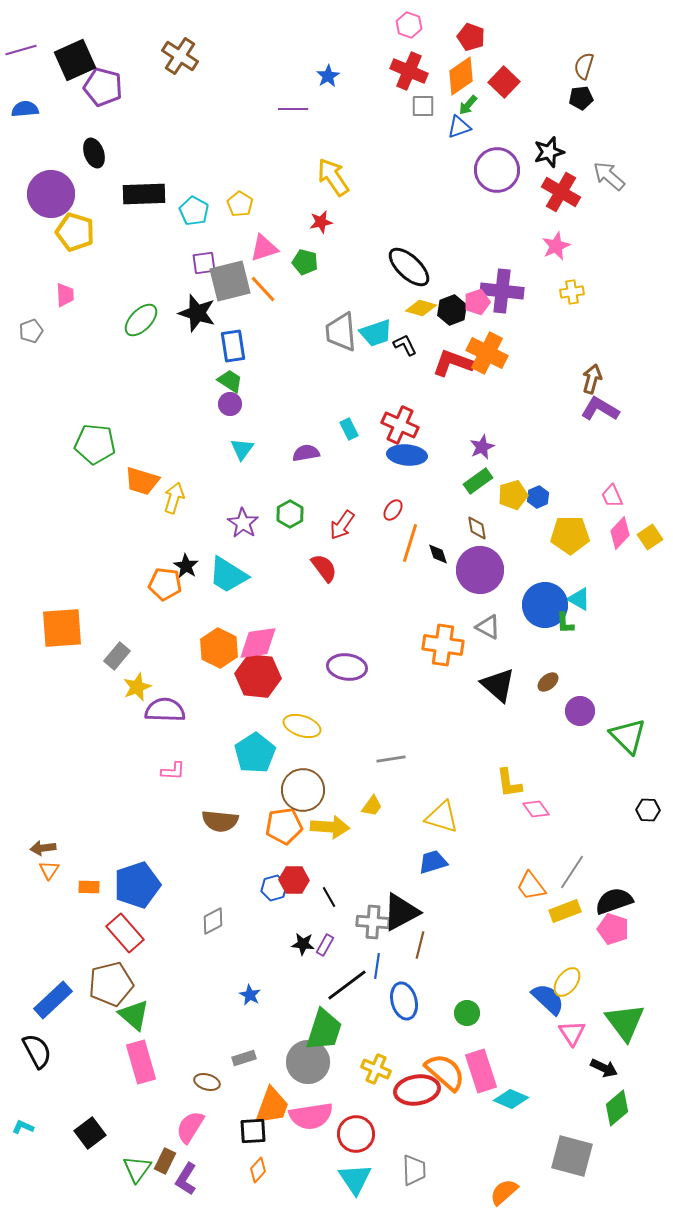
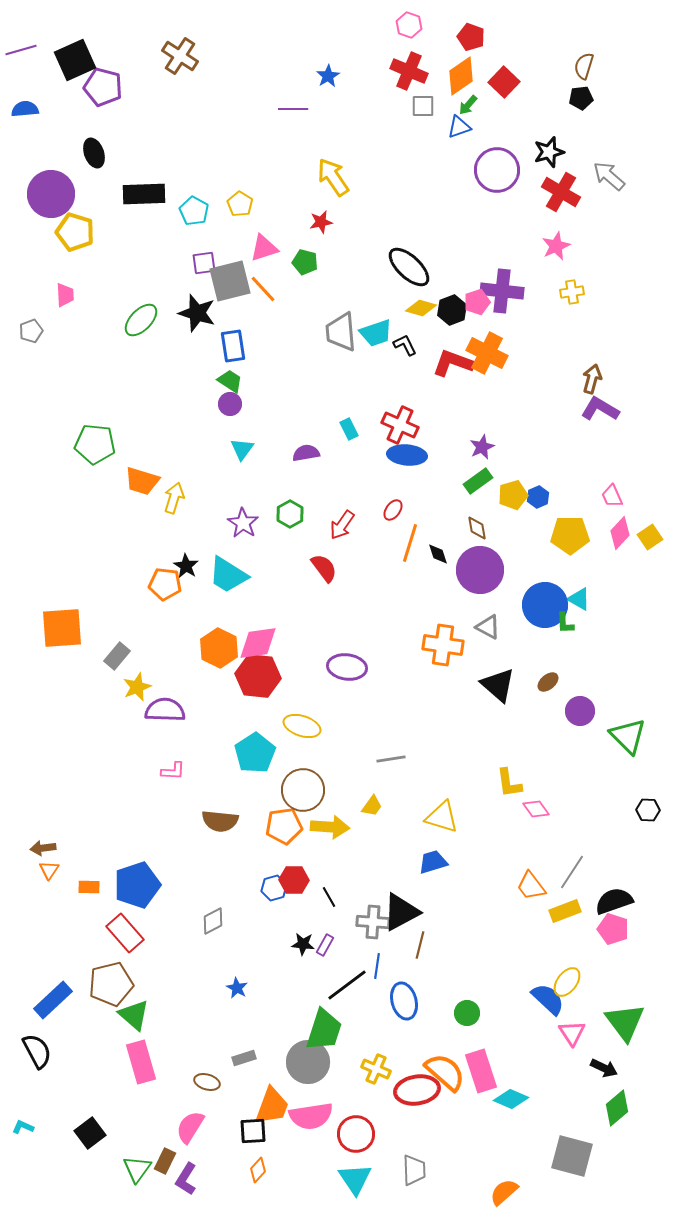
blue star at (250, 995): moved 13 px left, 7 px up
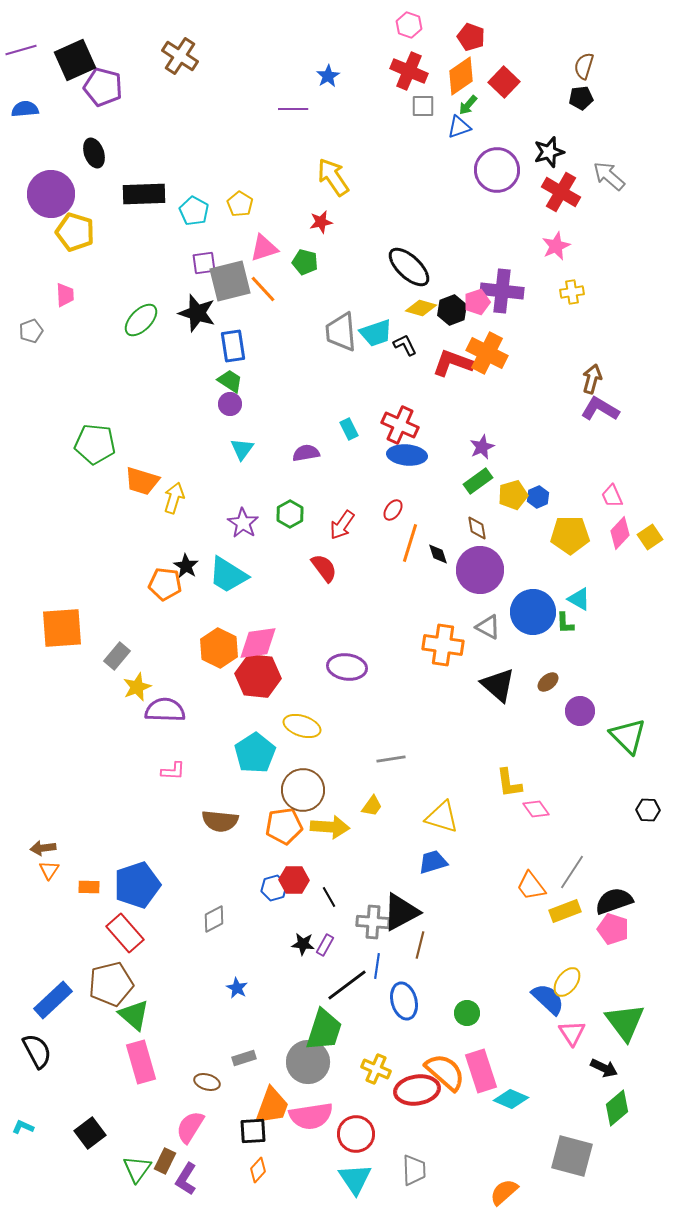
blue circle at (545, 605): moved 12 px left, 7 px down
gray diamond at (213, 921): moved 1 px right, 2 px up
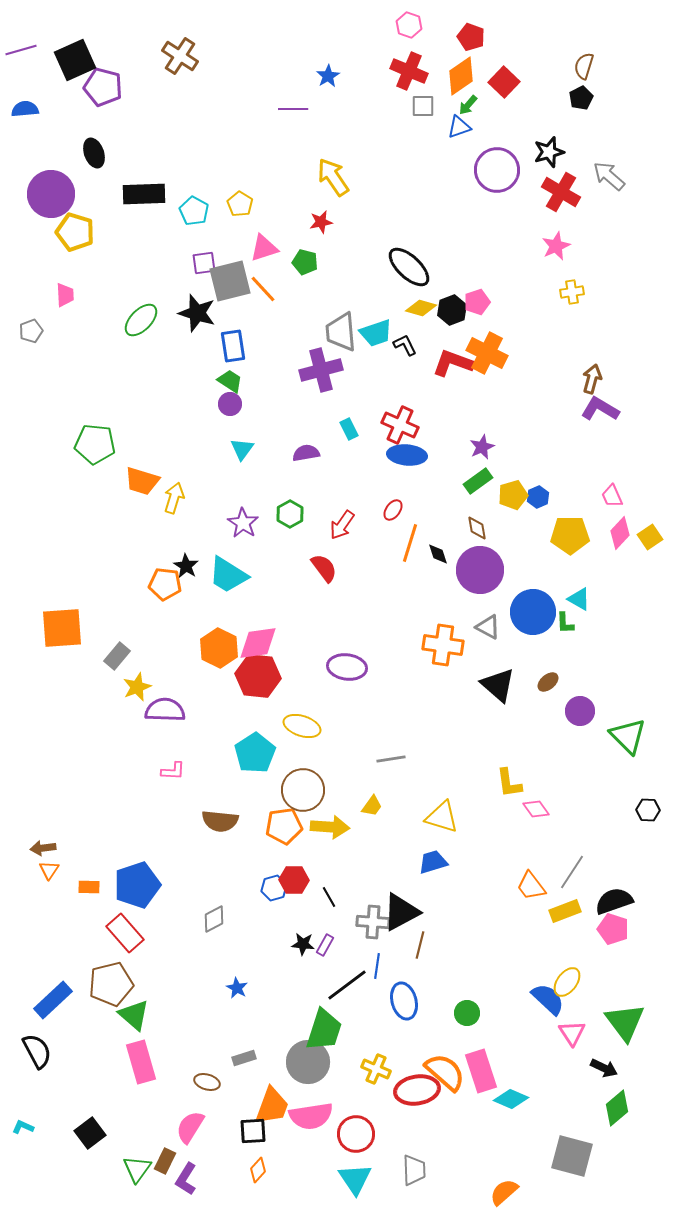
black pentagon at (581, 98): rotated 20 degrees counterclockwise
purple cross at (502, 291): moved 181 px left, 79 px down; rotated 21 degrees counterclockwise
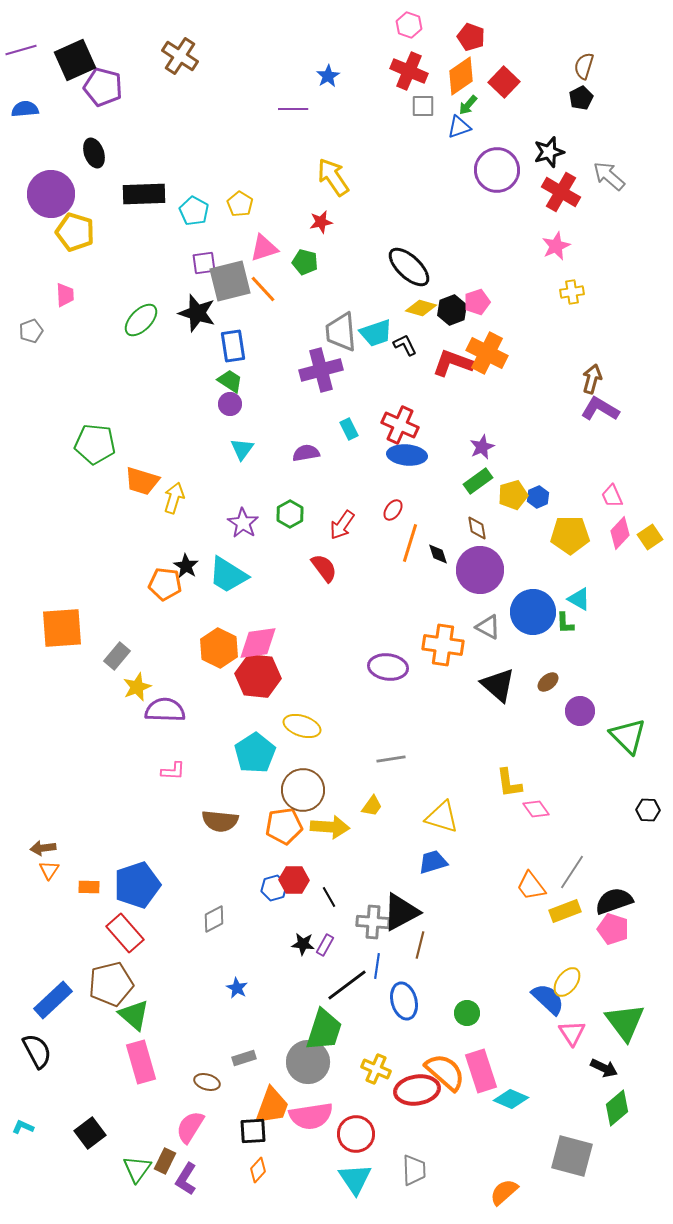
purple ellipse at (347, 667): moved 41 px right
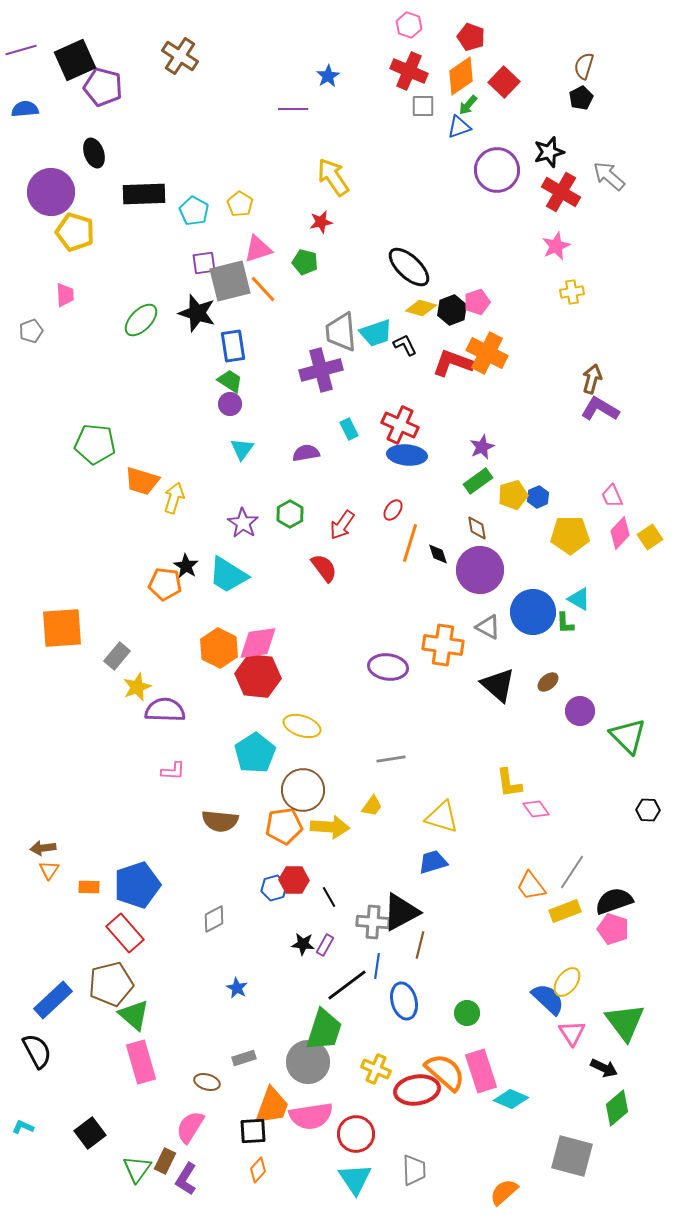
purple circle at (51, 194): moved 2 px up
pink triangle at (264, 248): moved 6 px left, 1 px down
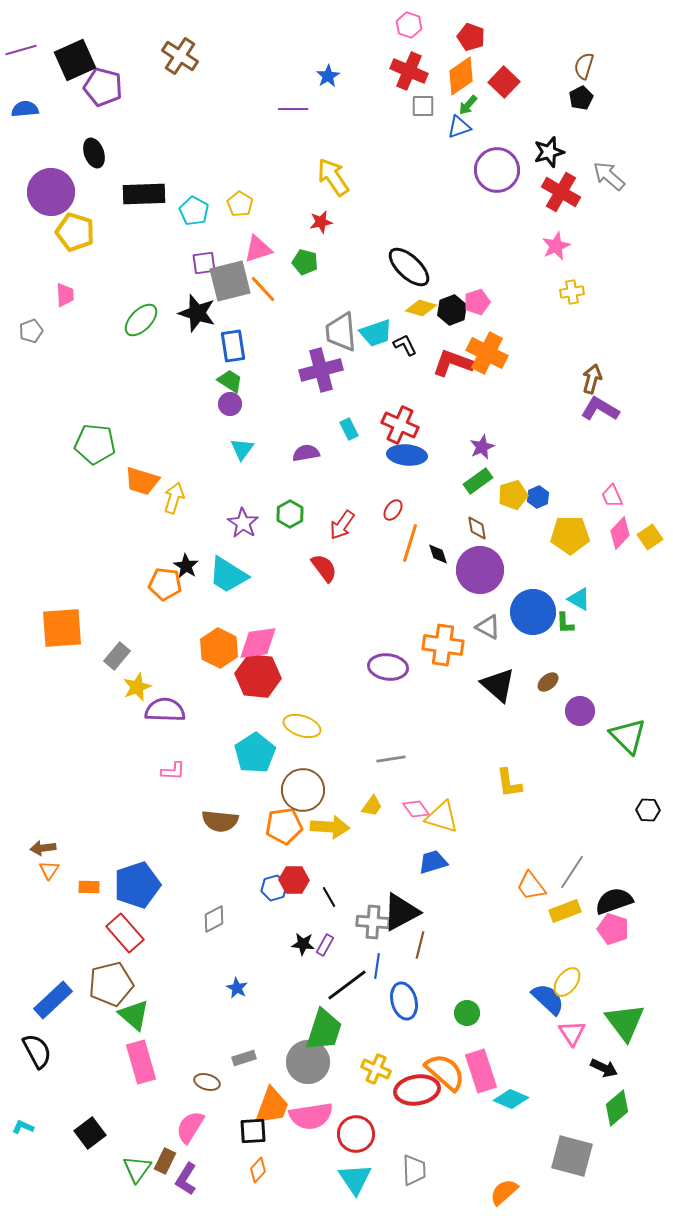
pink diamond at (536, 809): moved 120 px left
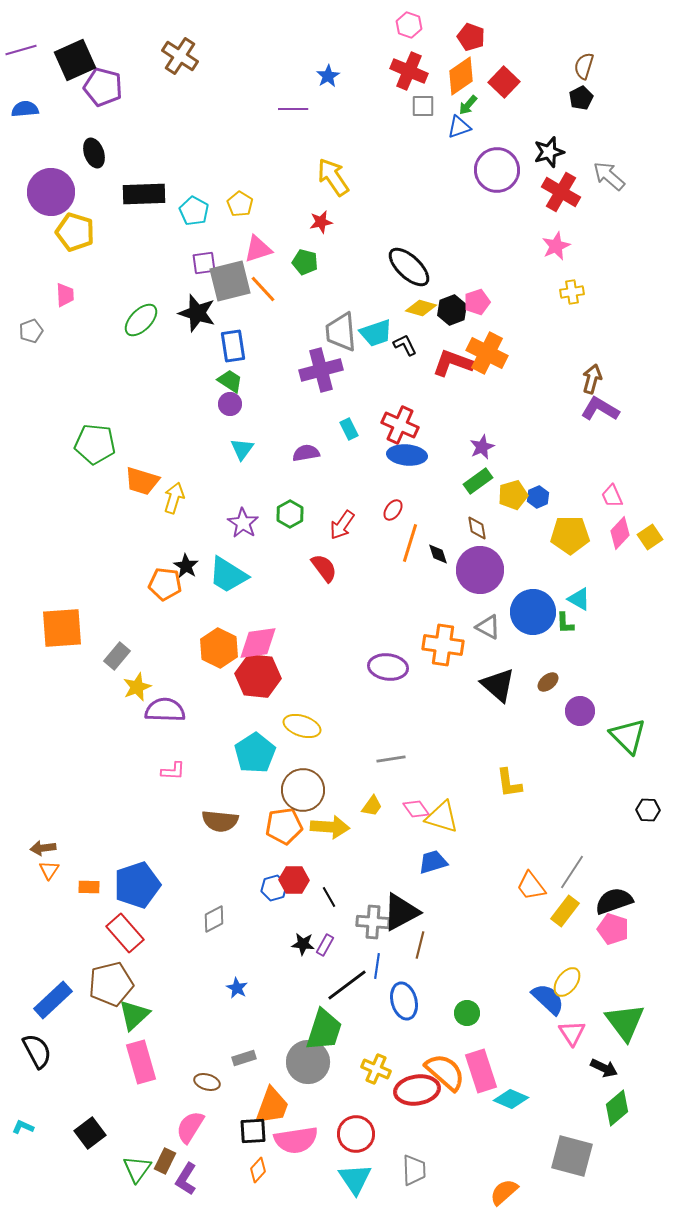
yellow rectangle at (565, 911): rotated 32 degrees counterclockwise
green triangle at (134, 1015): rotated 36 degrees clockwise
pink semicircle at (311, 1116): moved 15 px left, 24 px down
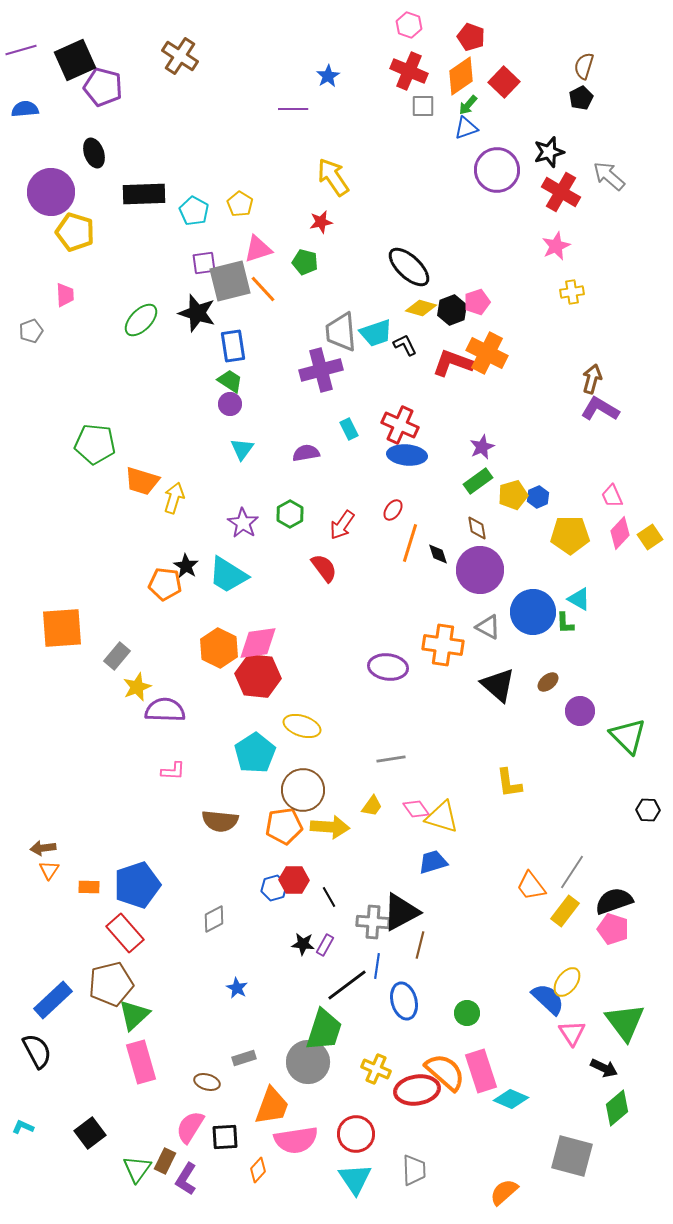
blue triangle at (459, 127): moved 7 px right, 1 px down
black square at (253, 1131): moved 28 px left, 6 px down
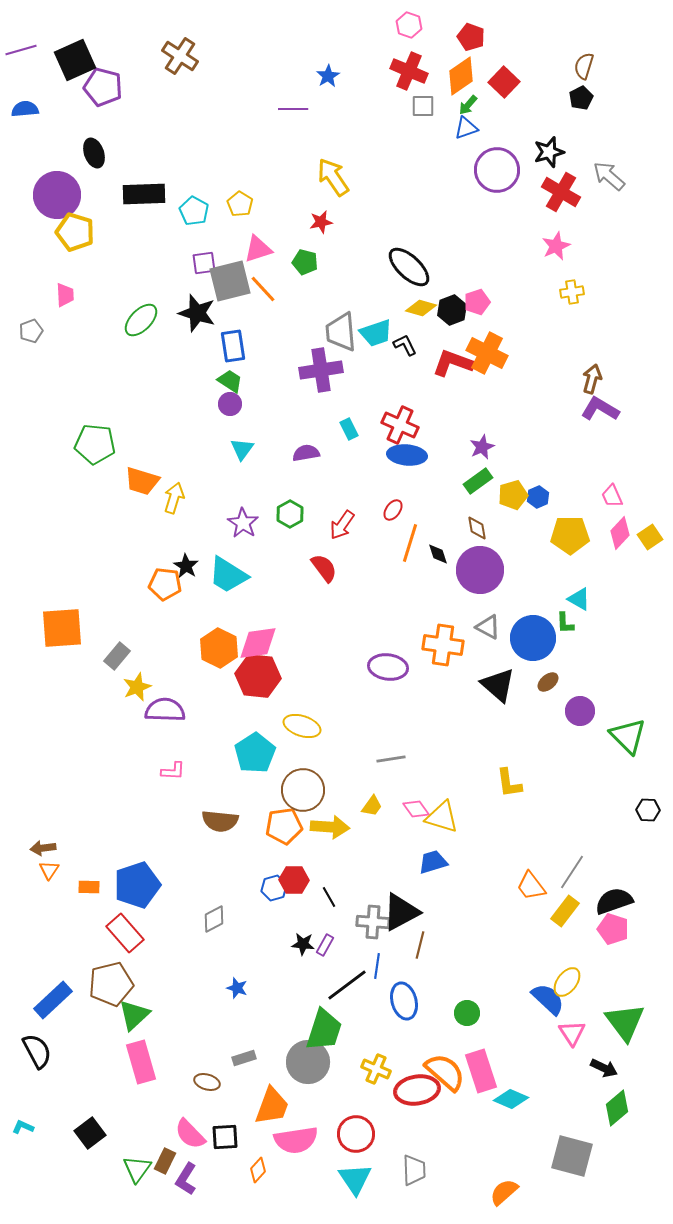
purple circle at (51, 192): moved 6 px right, 3 px down
purple cross at (321, 370): rotated 6 degrees clockwise
blue circle at (533, 612): moved 26 px down
blue star at (237, 988): rotated 10 degrees counterclockwise
pink semicircle at (190, 1127): moved 7 px down; rotated 76 degrees counterclockwise
